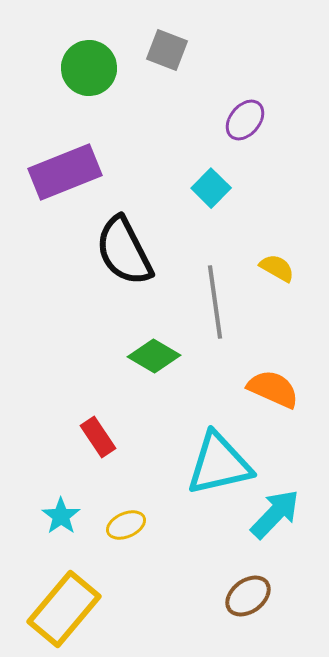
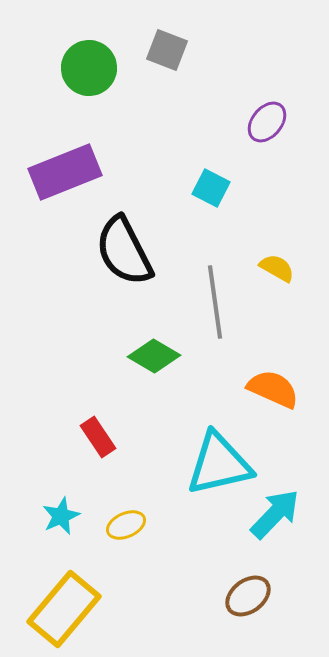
purple ellipse: moved 22 px right, 2 px down
cyan square: rotated 18 degrees counterclockwise
cyan star: rotated 12 degrees clockwise
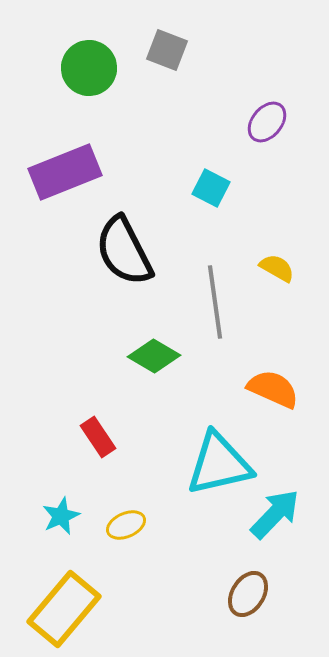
brown ellipse: moved 2 px up; rotated 21 degrees counterclockwise
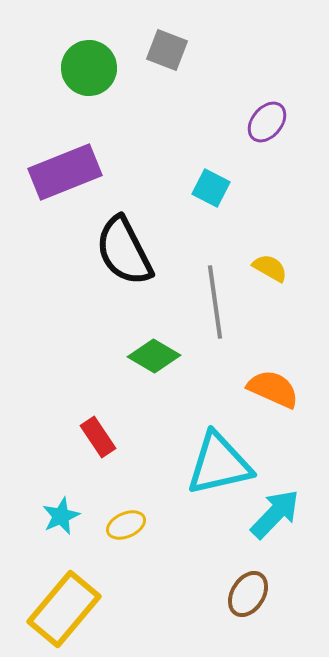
yellow semicircle: moved 7 px left
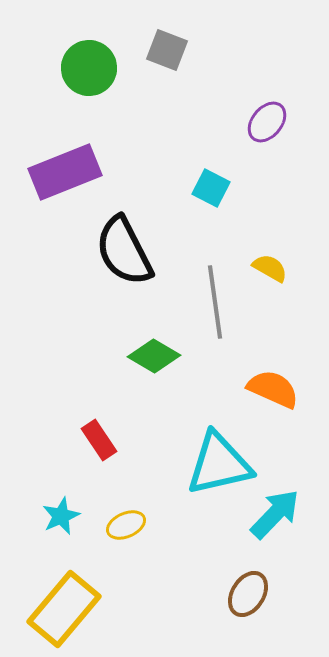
red rectangle: moved 1 px right, 3 px down
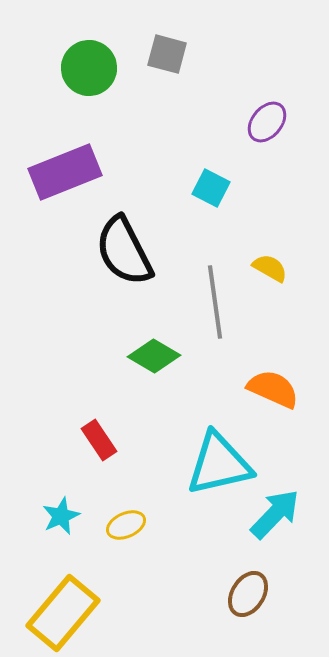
gray square: moved 4 px down; rotated 6 degrees counterclockwise
yellow rectangle: moved 1 px left, 4 px down
